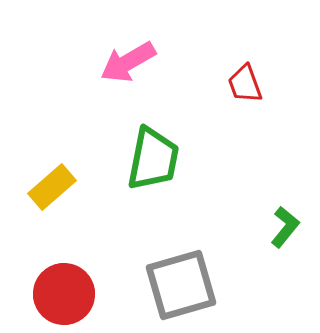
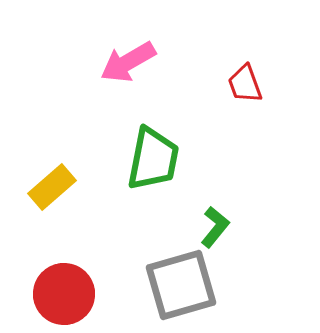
green L-shape: moved 70 px left
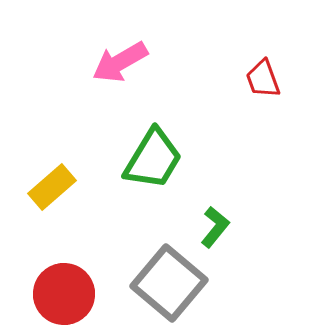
pink arrow: moved 8 px left
red trapezoid: moved 18 px right, 5 px up
green trapezoid: rotated 20 degrees clockwise
gray square: moved 12 px left, 2 px up; rotated 34 degrees counterclockwise
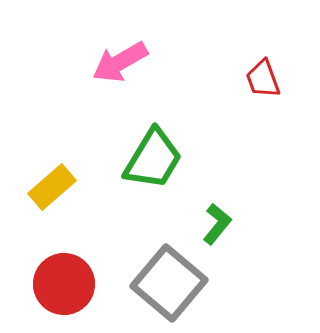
green L-shape: moved 2 px right, 3 px up
red circle: moved 10 px up
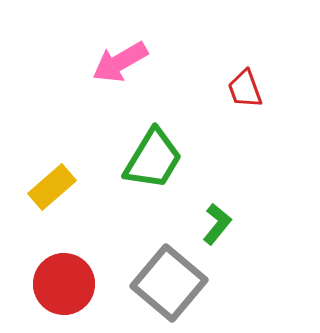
red trapezoid: moved 18 px left, 10 px down
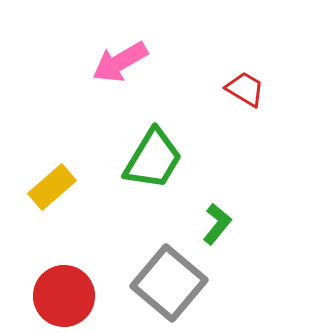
red trapezoid: rotated 141 degrees clockwise
red circle: moved 12 px down
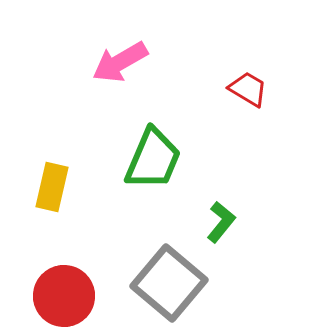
red trapezoid: moved 3 px right
green trapezoid: rotated 8 degrees counterclockwise
yellow rectangle: rotated 36 degrees counterclockwise
green L-shape: moved 4 px right, 2 px up
